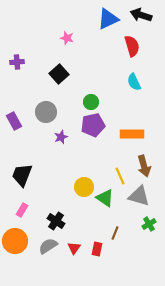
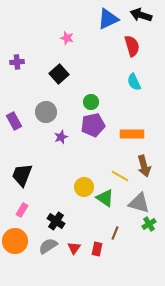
yellow line: rotated 36 degrees counterclockwise
gray triangle: moved 7 px down
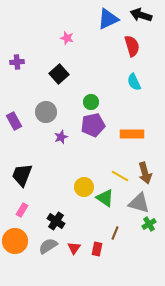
brown arrow: moved 1 px right, 7 px down
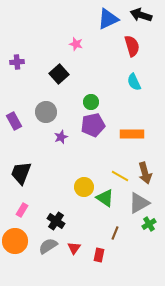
pink star: moved 9 px right, 6 px down
black trapezoid: moved 1 px left, 2 px up
gray triangle: rotated 45 degrees counterclockwise
red rectangle: moved 2 px right, 6 px down
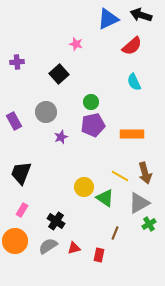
red semicircle: rotated 65 degrees clockwise
red triangle: rotated 40 degrees clockwise
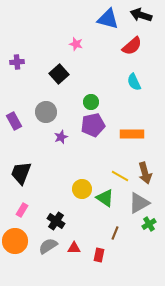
blue triangle: rotated 40 degrees clockwise
yellow circle: moved 2 px left, 2 px down
red triangle: rotated 16 degrees clockwise
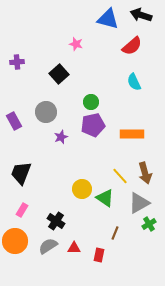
yellow line: rotated 18 degrees clockwise
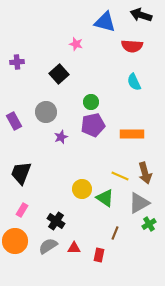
blue triangle: moved 3 px left, 3 px down
red semicircle: rotated 45 degrees clockwise
yellow line: rotated 24 degrees counterclockwise
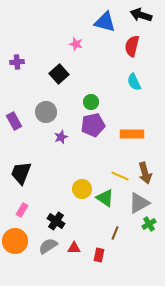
red semicircle: rotated 100 degrees clockwise
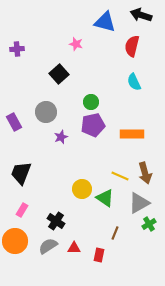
purple cross: moved 13 px up
purple rectangle: moved 1 px down
